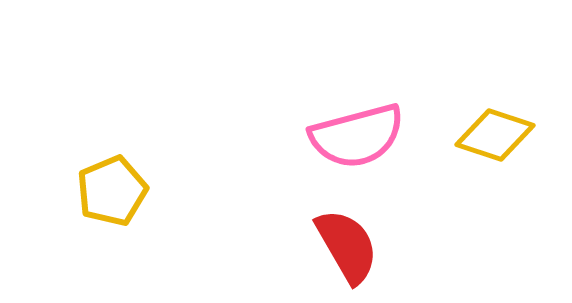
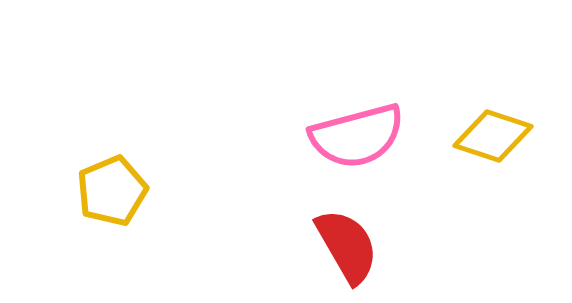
yellow diamond: moved 2 px left, 1 px down
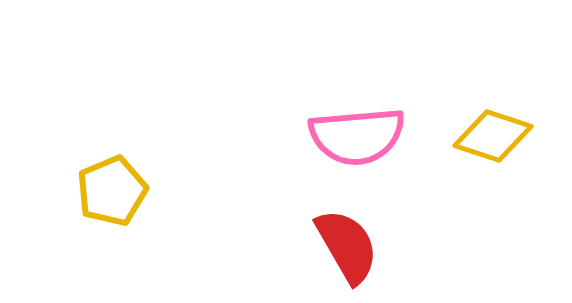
pink semicircle: rotated 10 degrees clockwise
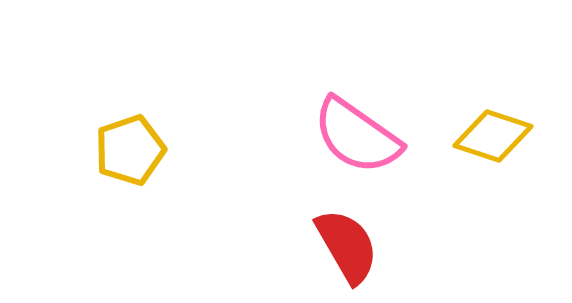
pink semicircle: rotated 40 degrees clockwise
yellow pentagon: moved 18 px right, 41 px up; rotated 4 degrees clockwise
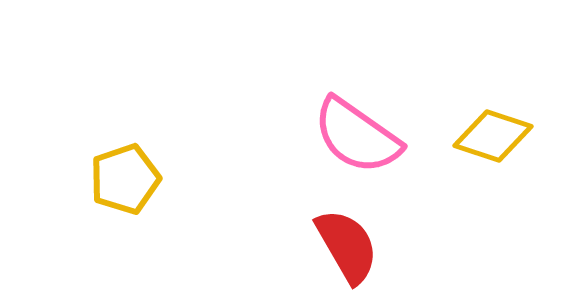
yellow pentagon: moved 5 px left, 29 px down
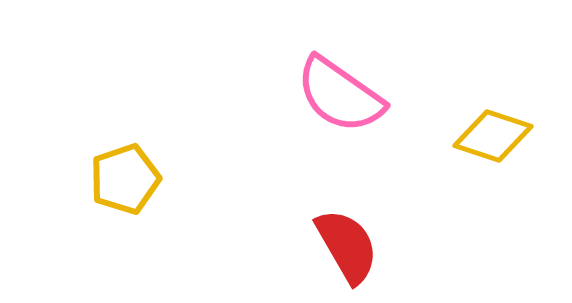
pink semicircle: moved 17 px left, 41 px up
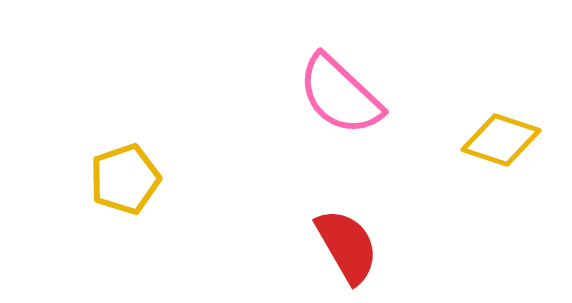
pink semicircle: rotated 8 degrees clockwise
yellow diamond: moved 8 px right, 4 px down
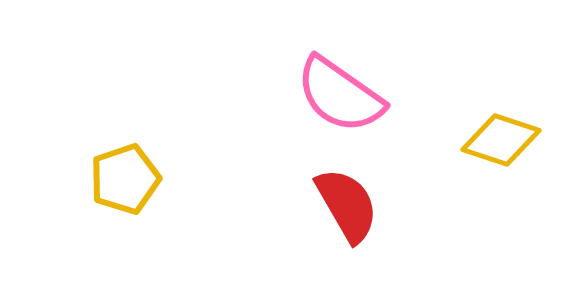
pink semicircle: rotated 8 degrees counterclockwise
red semicircle: moved 41 px up
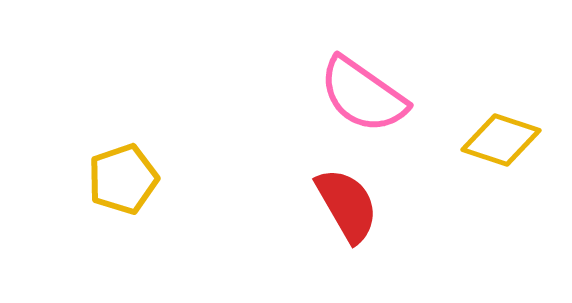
pink semicircle: moved 23 px right
yellow pentagon: moved 2 px left
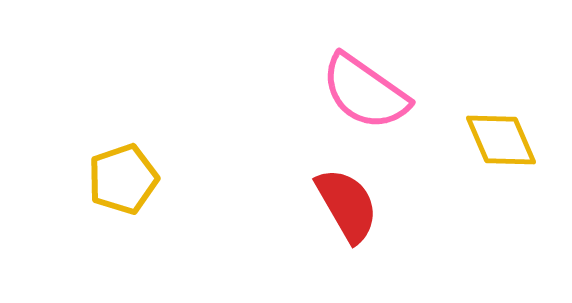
pink semicircle: moved 2 px right, 3 px up
yellow diamond: rotated 48 degrees clockwise
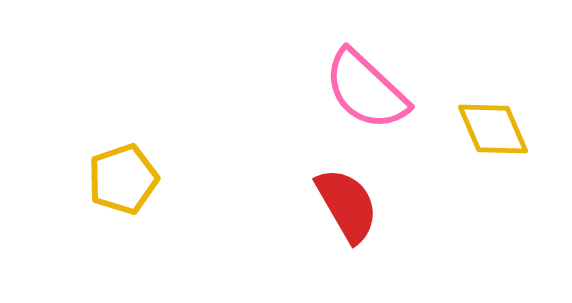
pink semicircle: moved 1 px right, 2 px up; rotated 8 degrees clockwise
yellow diamond: moved 8 px left, 11 px up
